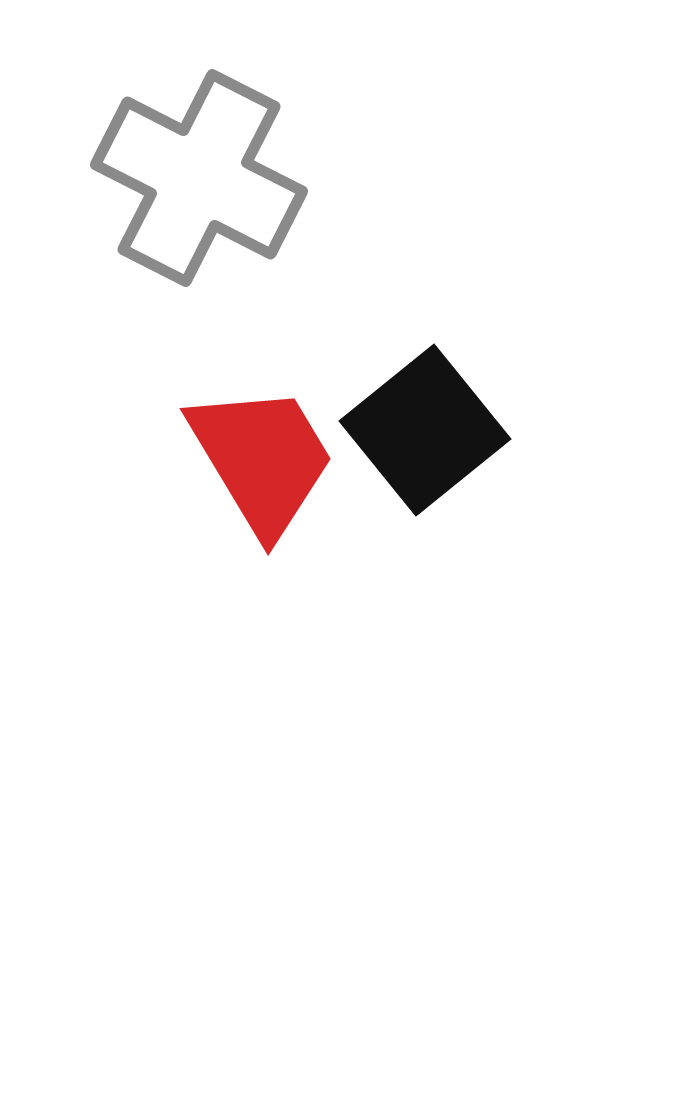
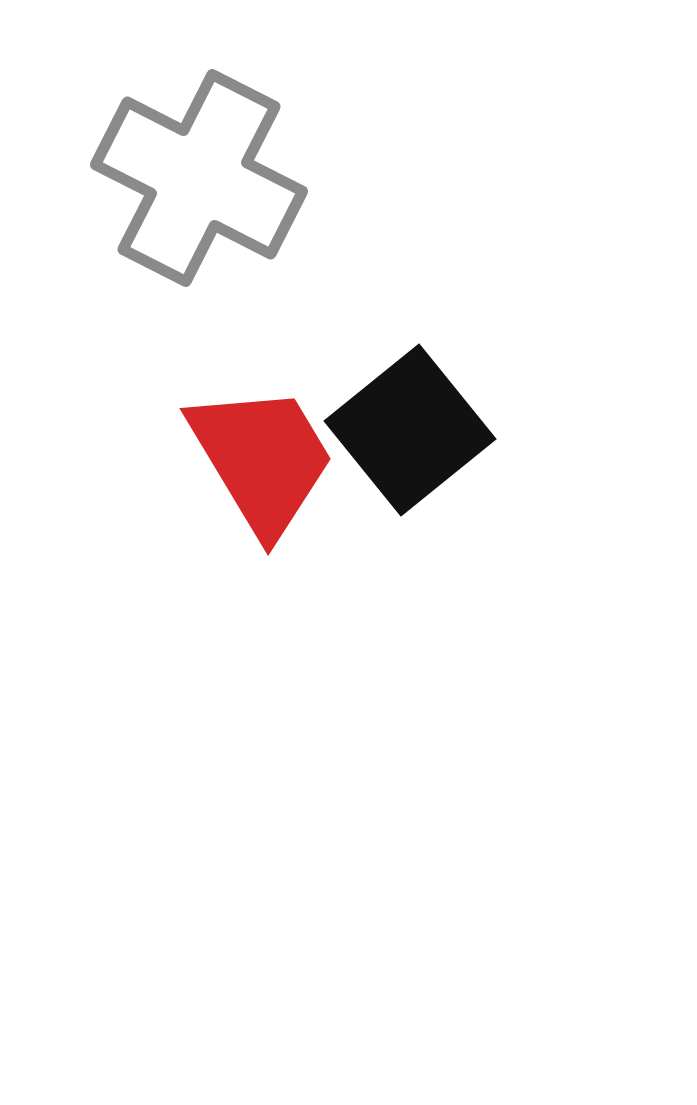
black square: moved 15 px left
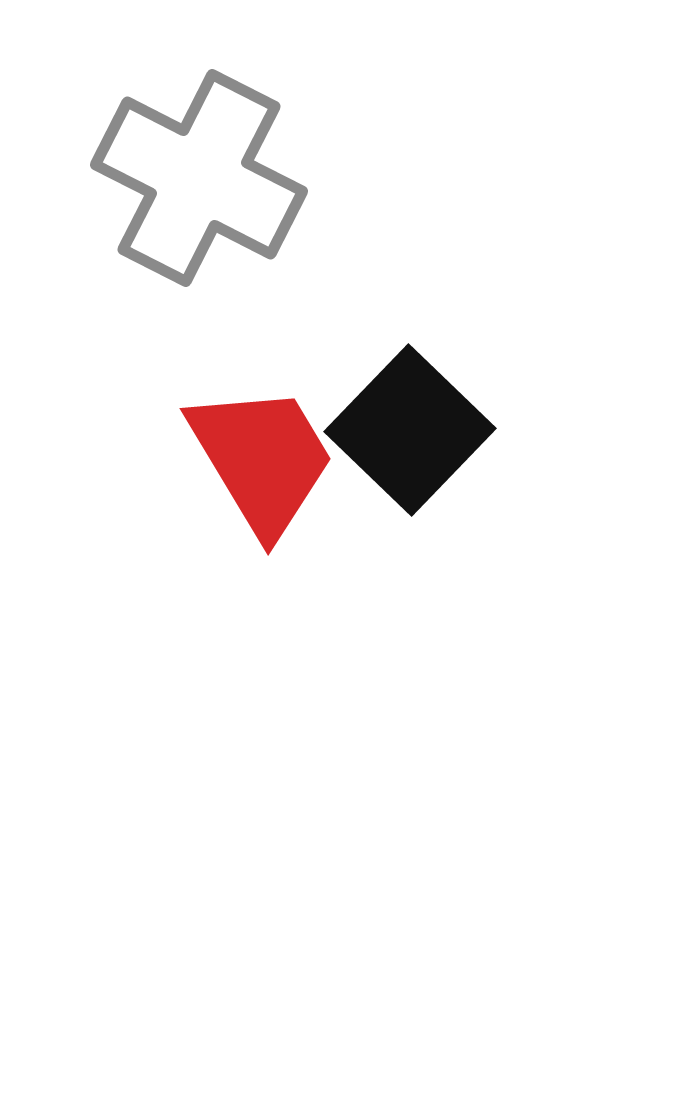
black square: rotated 7 degrees counterclockwise
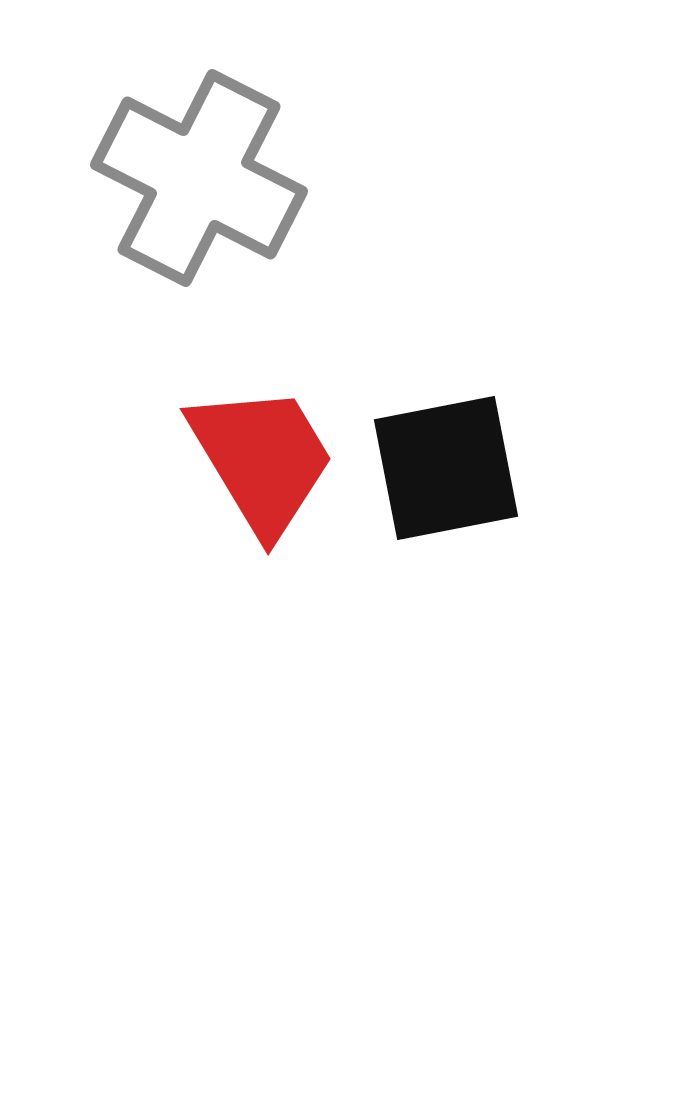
black square: moved 36 px right, 38 px down; rotated 35 degrees clockwise
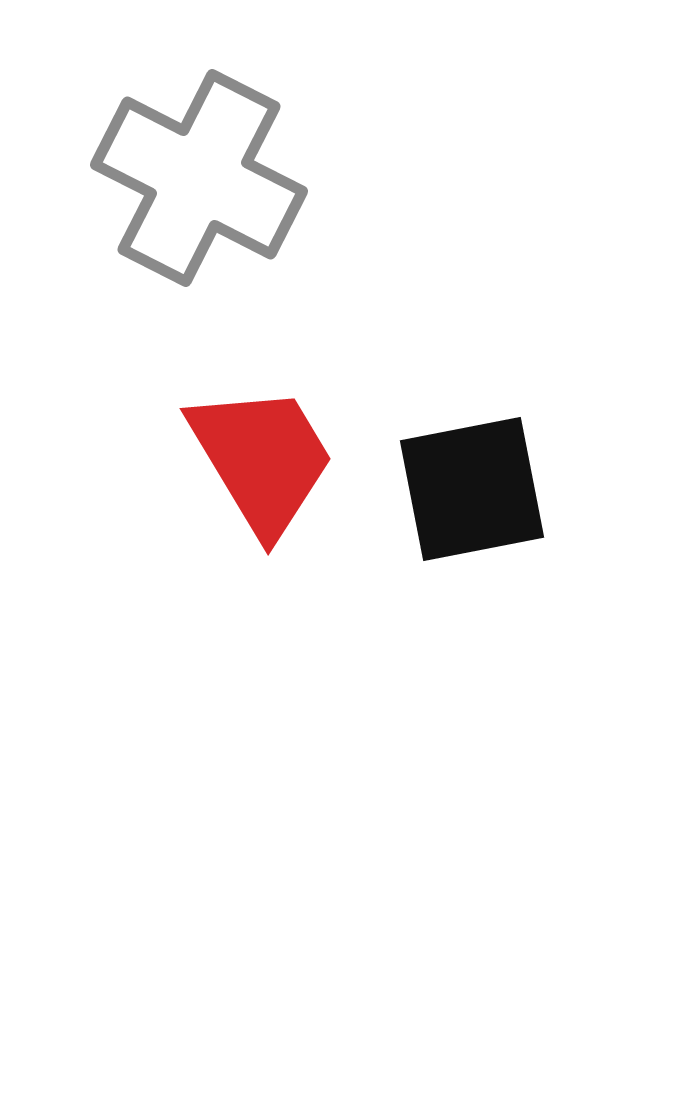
black square: moved 26 px right, 21 px down
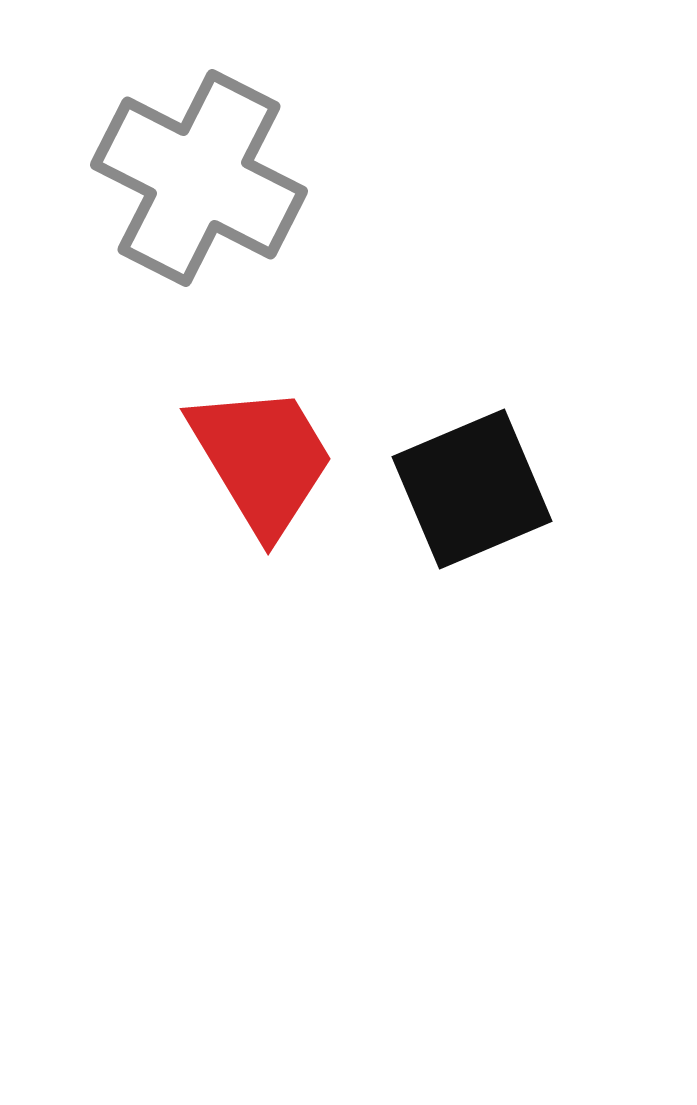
black square: rotated 12 degrees counterclockwise
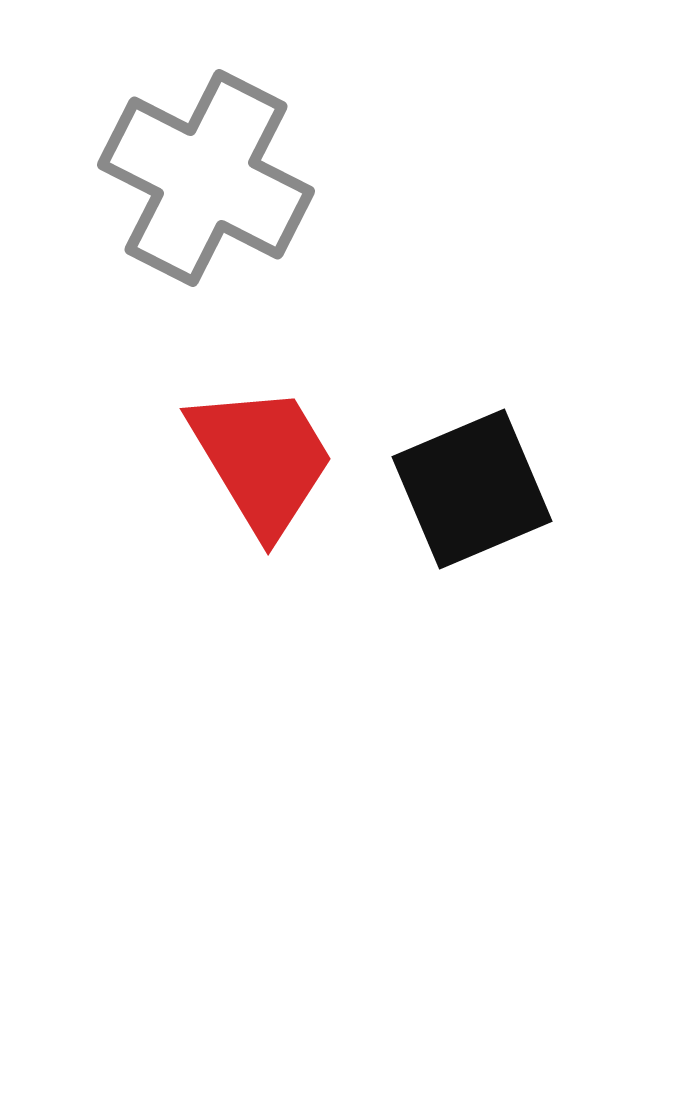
gray cross: moved 7 px right
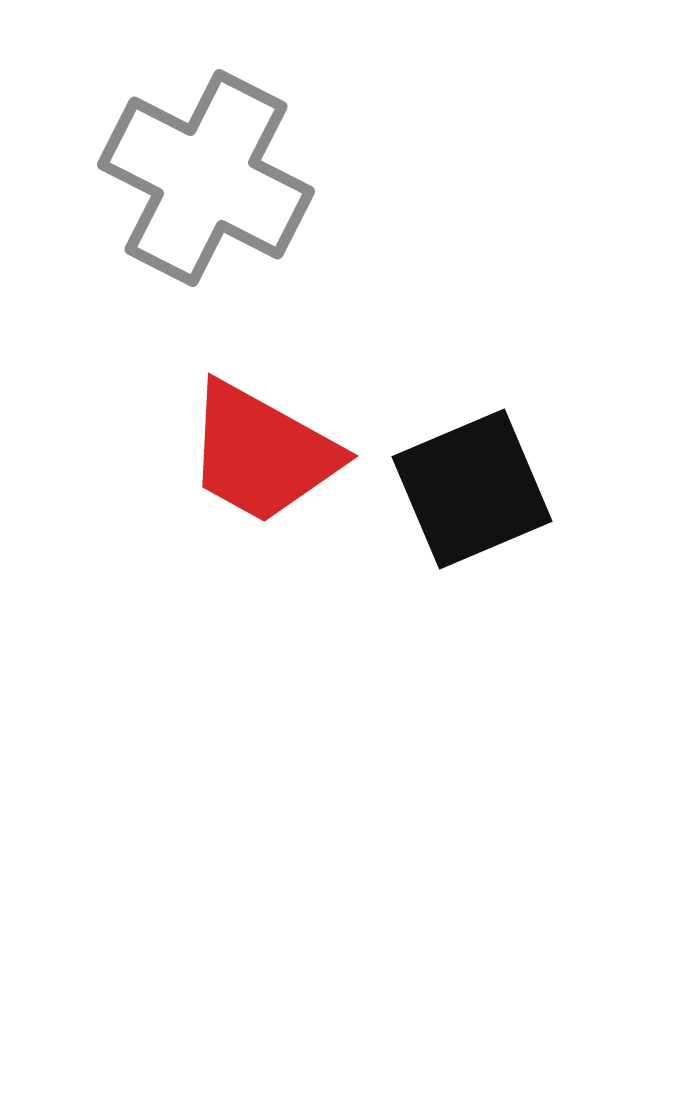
red trapezoid: moved 6 px up; rotated 150 degrees clockwise
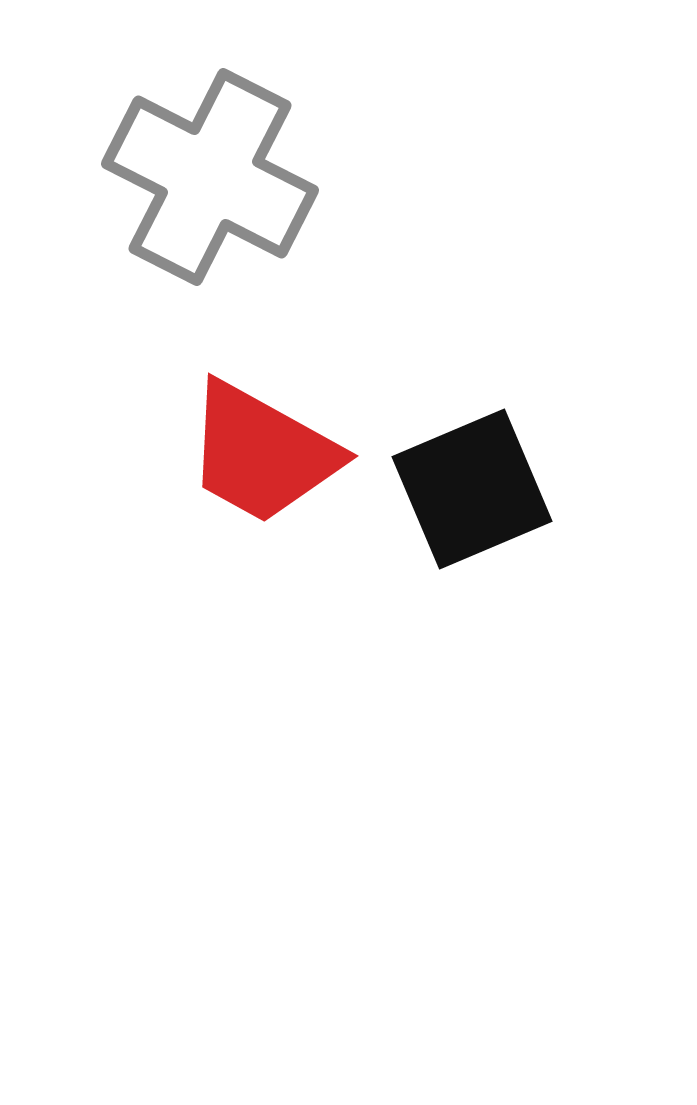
gray cross: moved 4 px right, 1 px up
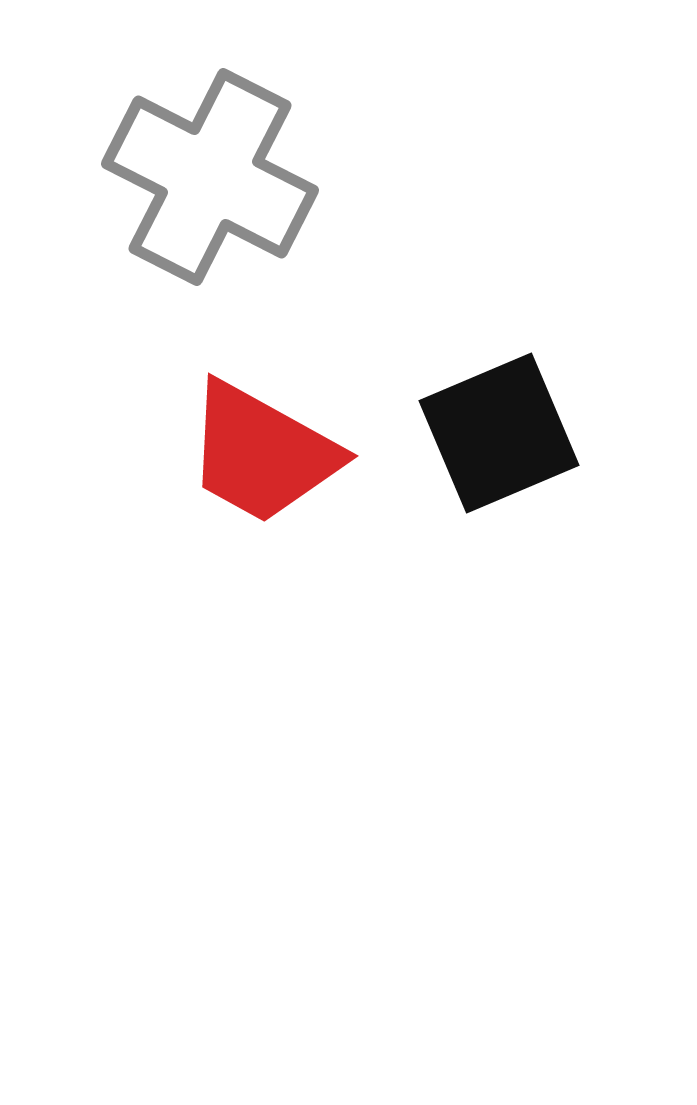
black square: moved 27 px right, 56 px up
